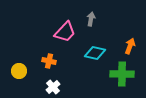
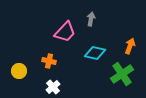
green cross: rotated 35 degrees counterclockwise
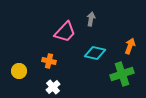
green cross: rotated 15 degrees clockwise
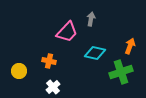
pink trapezoid: moved 2 px right
green cross: moved 1 px left, 2 px up
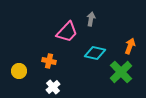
green cross: rotated 25 degrees counterclockwise
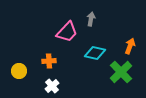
orange cross: rotated 16 degrees counterclockwise
white cross: moved 1 px left, 1 px up
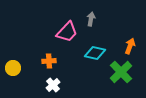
yellow circle: moved 6 px left, 3 px up
white cross: moved 1 px right, 1 px up
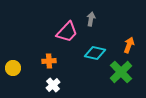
orange arrow: moved 1 px left, 1 px up
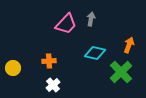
pink trapezoid: moved 1 px left, 8 px up
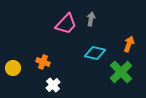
orange arrow: moved 1 px up
orange cross: moved 6 px left, 1 px down; rotated 24 degrees clockwise
